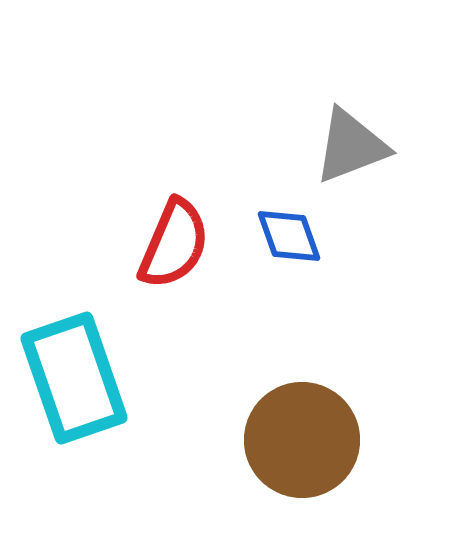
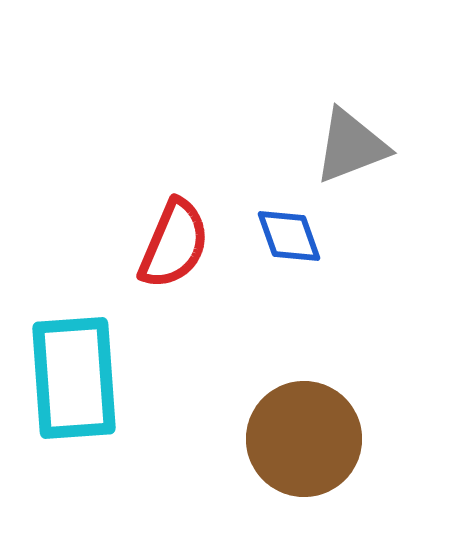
cyan rectangle: rotated 15 degrees clockwise
brown circle: moved 2 px right, 1 px up
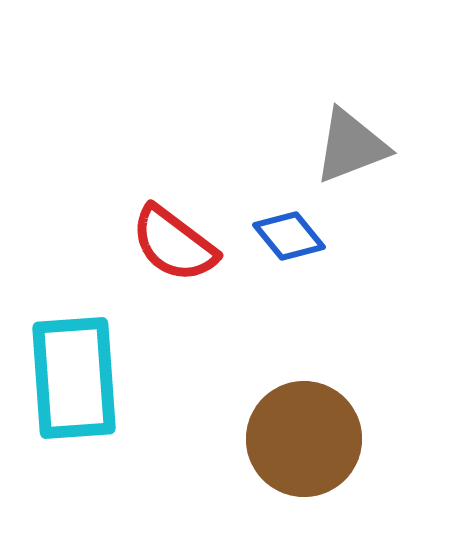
blue diamond: rotated 20 degrees counterclockwise
red semicircle: rotated 104 degrees clockwise
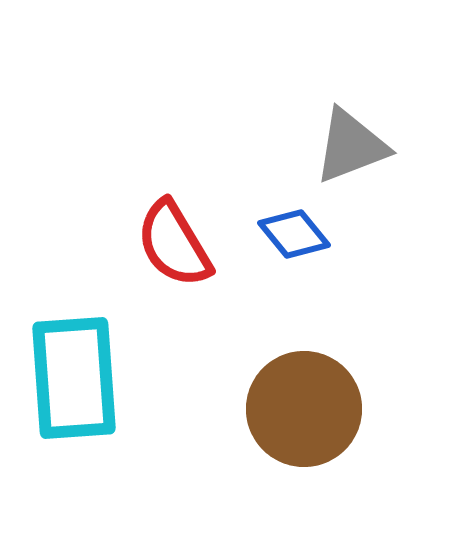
blue diamond: moved 5 px right, 2 px up
red semicircle: rotated 22 degrees clockwise
brown circle: moved 30 px up
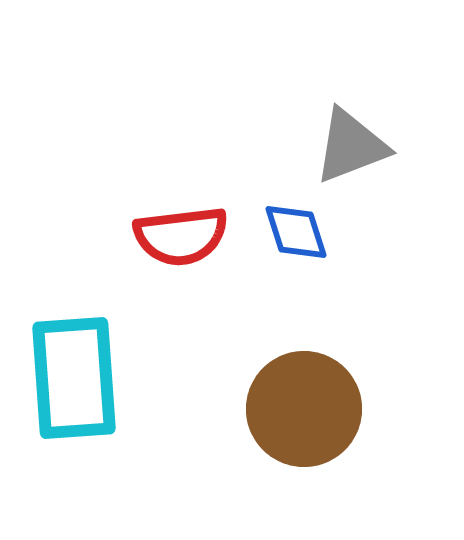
blue diamond: moved 2 px right, 2 px up; rotated 22 degrees clockwise
red semicircle: moved 7 px right, 8 px up; rotated 66 degrees counterclockwise
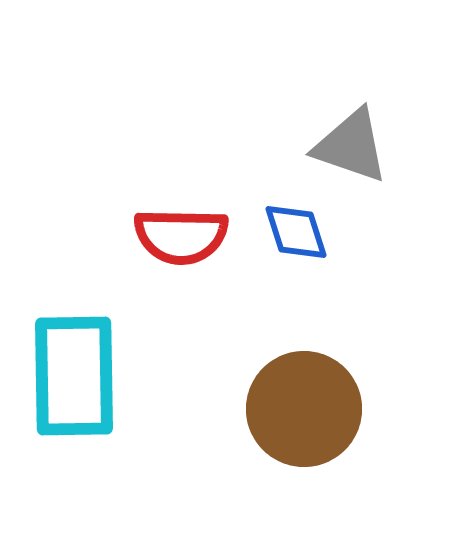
gray triangle: rotated 40 degrees clockwise
red semicircle: rotated 8 degrees clockwise
cyan rectangle: moved 2 px up; rotated 3 degrees clockwise
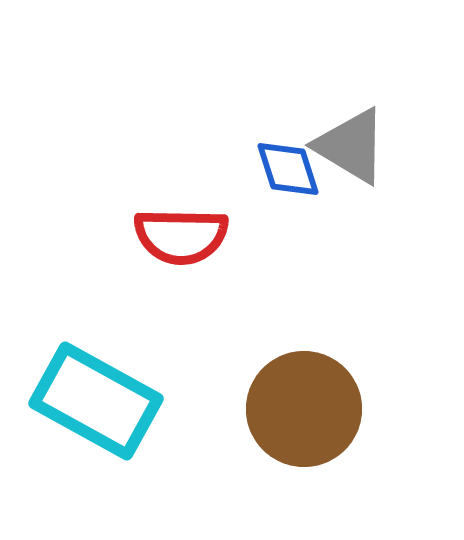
gray triangle: rotated 12 degrees clockwise
blue diamond: moved 8 px left, 63 px up
cyan rectangle: moved 22 px right, 25 px down; rotated 60 degrees counterclockwise
